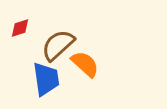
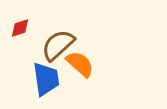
orange semicircle: moved 5 px left
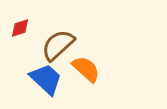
orange semicircle: moved 6 px right, 5 px down
blue trapezoid: rotated 39 degrees counterclockwise
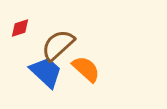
blue trapezoid: moved 7 px up
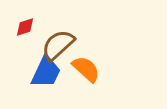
red diamond: moved 5 px right, 1 px up
blue trapezoid: rotated 72 degrees clockwise
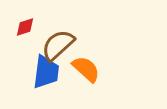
blue trapezoid: rotated 18 degrees counterclockwise
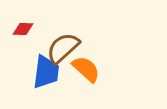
red diamond: moved 2 px left, 2 px down; rotated 20 degrees clockwise
brown semicircle: moved 5 px right, 3 px down
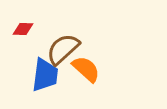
brown semicircle: moved 1 px down
blue trapezoid: moved 1 px left, 3 px down
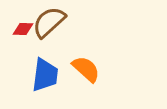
brown semicircle: moved 14 px left, 27 px up
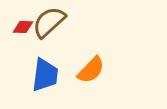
red diamond: moved 2 px up
orange semicircle: moved 5 px right, 1 px down; rotated 92 degrees clockwise
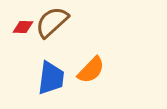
brown semicircle: moved 3 px right
blue trapezoid: moved 6 px right, 3 px down
